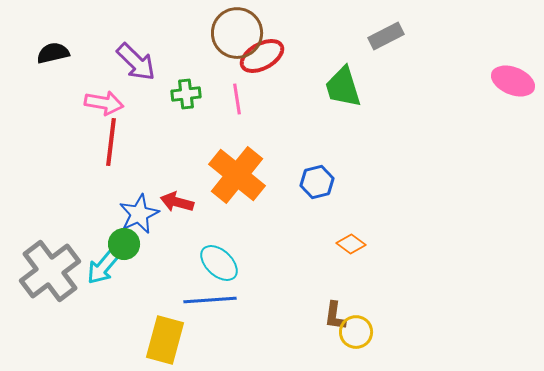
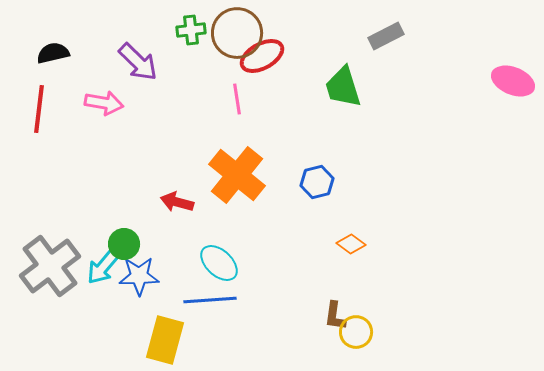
purple arrow: moved 2 px right
green cross: moved 5 px right, 64 px up
red line: moved 72 px left, 33 px up
blue star: moved 62 px down; rotated 24 degrees clockwise
gray cross: moved 5 px up
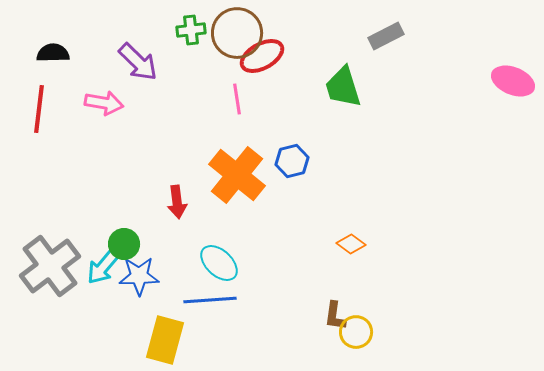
black semicircle: rotated 12 degrees clockwise
blue hexagon: moved 25 px left, 21 px up
red arrow: rotated 112 degrees counterclockwise
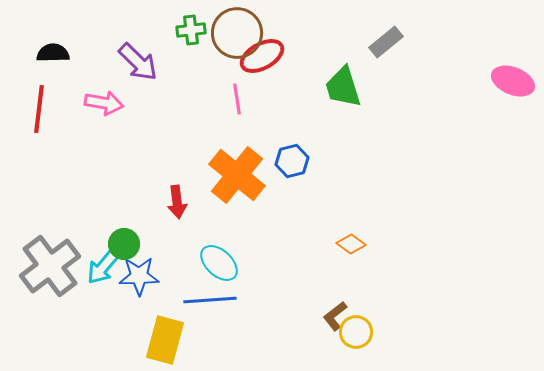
gray rectangle: moved 6 px down; rotated 12 degrees counterclockwise
brown L-shape: rotated 44 degrees clockwise
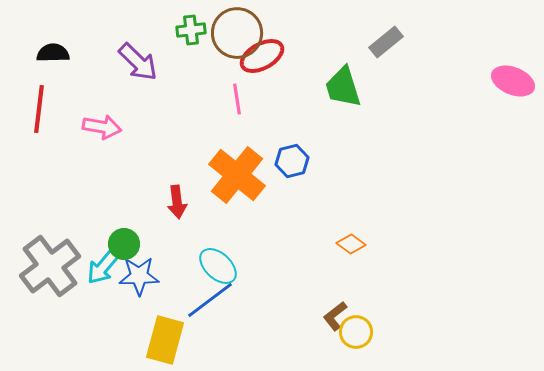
pink arrow: moved 2 px left, 24 px down
cyan ellipse: moved 1 px left, 3 px down
blue line: rotated 33 degrees counterclockwise
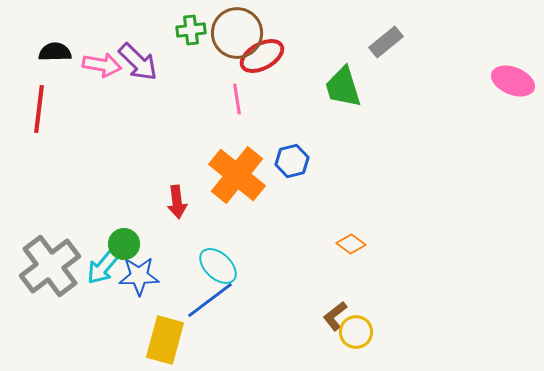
black semicircle: moved 2 px right, 1 px up
pink arrow: moved 62 px up
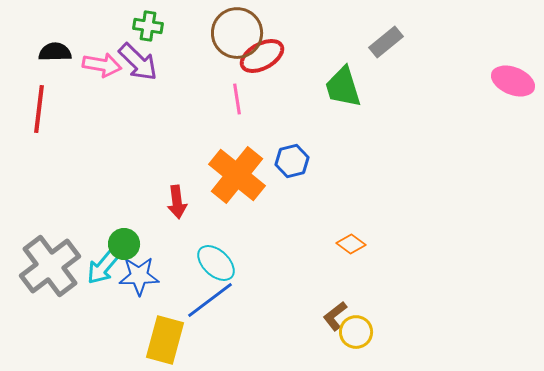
green cross: moved 43 px left, 4 px up; rotated 16 degrees clockwise
cyan ellipse: moved 2 px left, 3 px up
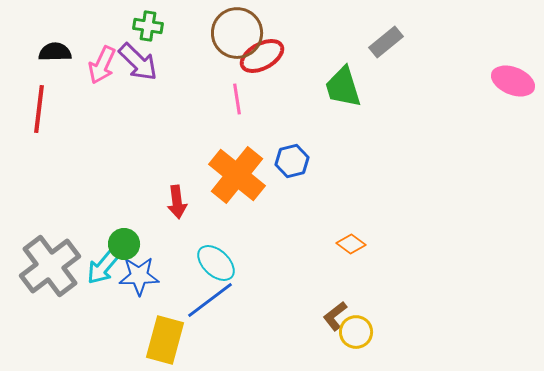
pink arrow: rotated 105 degrees clockwise
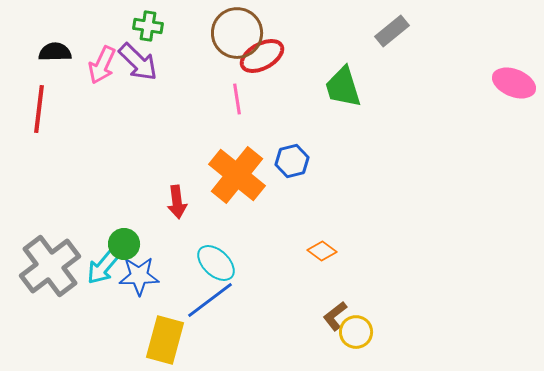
gray rectangle: moved 6 px right, 11 px up
pink ellipse: moved 1 px right, 2 px down
orange diamond: moved 29 px left, 7 px down
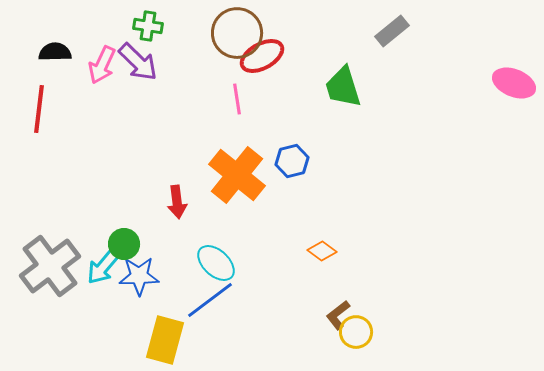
brown L-shape: moved 3 px right, 1 px up
